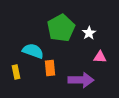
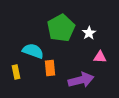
purple arrow: rotated 15 degrees counterclockwise
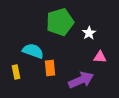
green pentagon: moved 1 px left, 6 px up; rotated 12 degrees clockwise
purple arrow: rotated 10 degrees counterclockwise
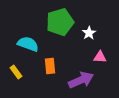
cyan semicircle: moved 5 px left, 7 px up
orange rectangle: moved 2 px up
yellow rectangle: rotated 24 degrees counterclockwise
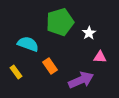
orange rectangle: rotated 28 degrees counterclockwise
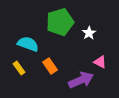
pink triangle: moved 5 px down; rotated 24 degrees clockwise
yellow rectangle: moved 3 px right, 4 px up
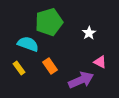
green pentagon: moved 11 px left
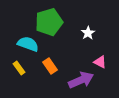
white star: moved 1 px left
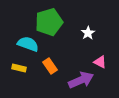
yellow rectangle: rotated 40 degrees counterclockwise
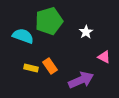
green pentagon: moved 1 px up
white star: moved 2 px left, 1 px up
cyan semicircle: moved 5 px left, 8 px up
pink triangle: moved 4 px right, 5 px up
yellow rectangle: moved 12 px right
